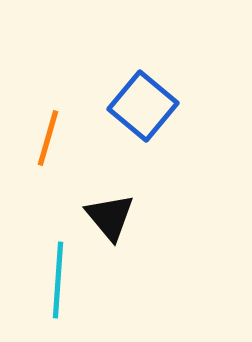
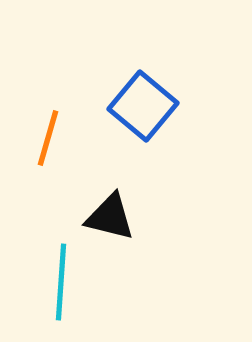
black triangle: rotated 36 degrees counterclockwise
cyan line: moved 3 px right, 2 px down
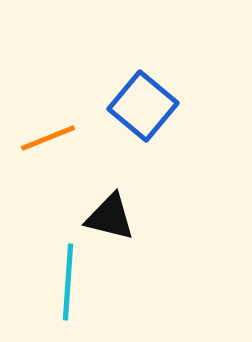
orange line: rotated 52 degrees clockwise
cyan line: moved 7 px right
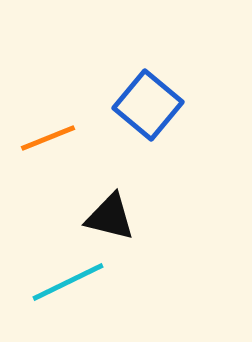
blue square: moved 5 px right, 1 px up
cyan line: rotated 60 degrees clockwise
